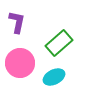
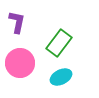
green rectangle: rotated 12 degrees counterclockwise
cyan ellipse: moved 7 px right
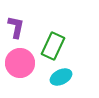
purple L-shape: moved 1 px left, 5 px down
green rectangle: moved 6 px left, 3 px down; rotated 12 degrees counterclockwise
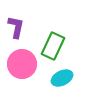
pink circle: moved 2 px right, 1 px down
cyan ellipse: moved 1 px right, 1 px down
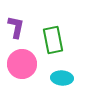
green rectangle: moved 6 px up; rotated 36 degrees counterclockwise
cyan ellipse: rotated 30 degrees clockwise
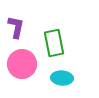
green rectangle: moved 1 px right, 3 px down
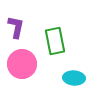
green rectangle: moved 1 px right, 2 px up
cyan ellipse: moved 12 px right
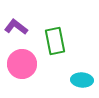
purple L-shape: rotated 65 degrees counterclockwise
cyan ellipse: moved 8 px right, 2 px down
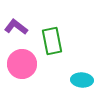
green rectangle: moved 3 px left
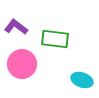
green rectangle: moved 3 px right, 2 px up; rotated 72 degrees counterclockwise
cyan ellipse: rotated 15 degrees clockwise
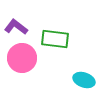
pink circle: moved 6 px up
cyan ellipse: moved 2 px right
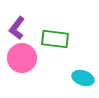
purple L-shape: moved 1 px right, 1 px down; rotated 90 degrees counterclockwise
cyan ellipse: moved 1 px left, 2 px up
